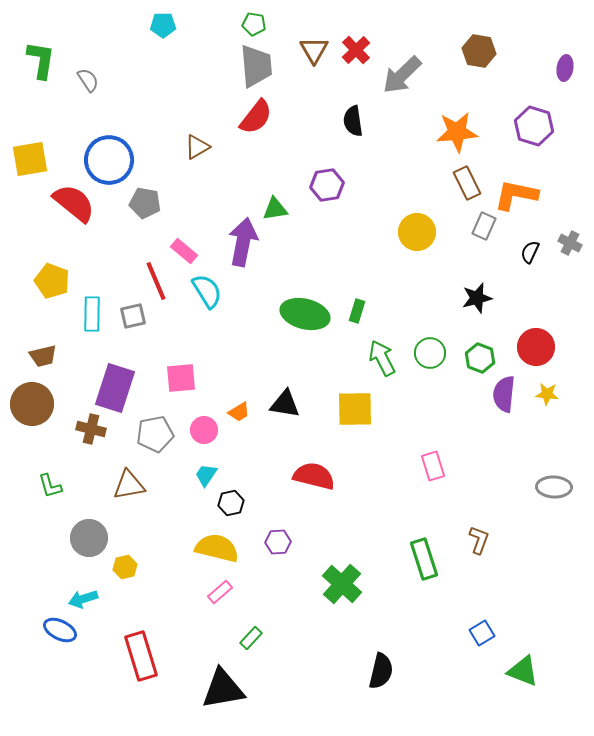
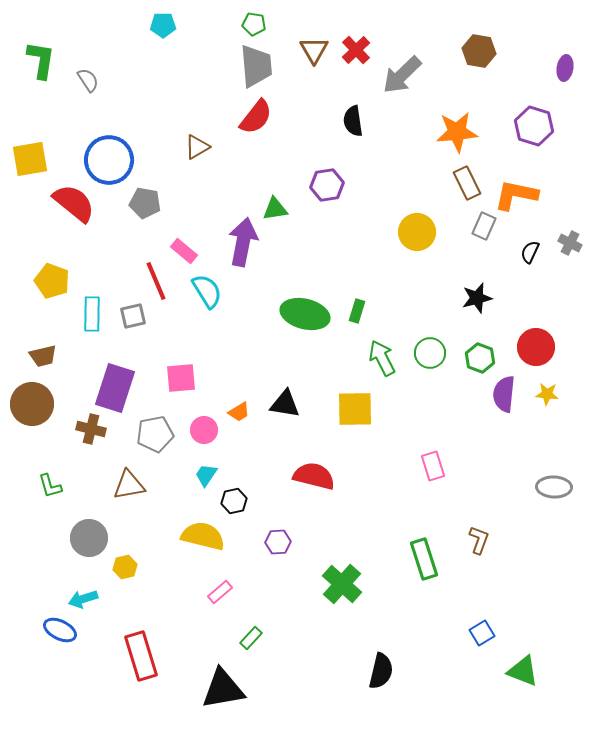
black hexagon at (231, 503): moved 3 px right, 2 px up
yellow semicircle at (217, 548): moved 14 px left, 12 px up
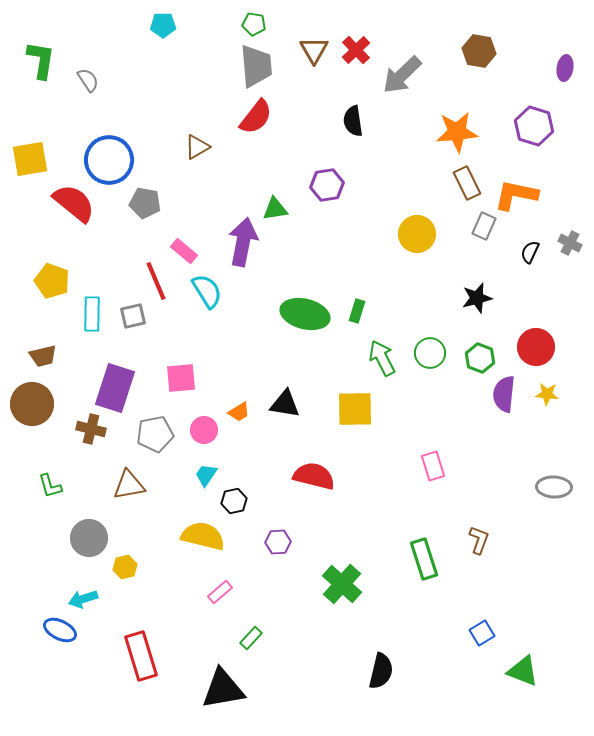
yellow circle at (417, 232): moved 2 px down
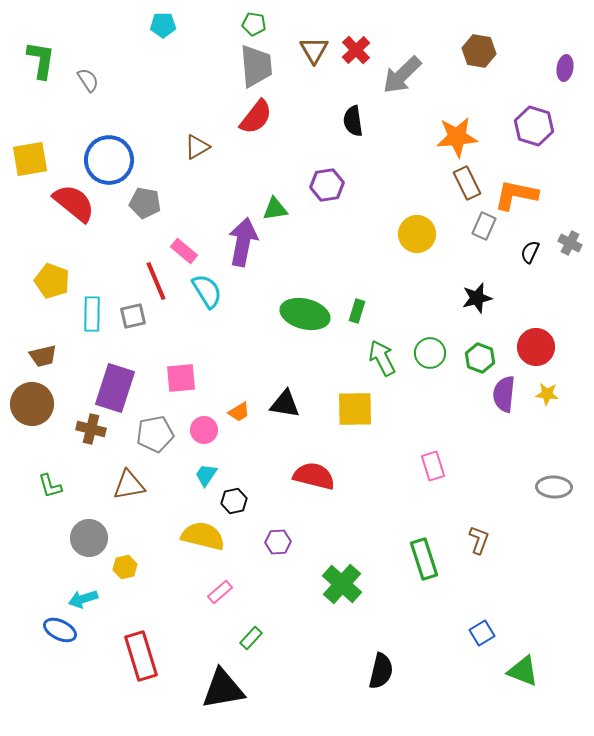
orange star at (457, 132): moved 5 px down
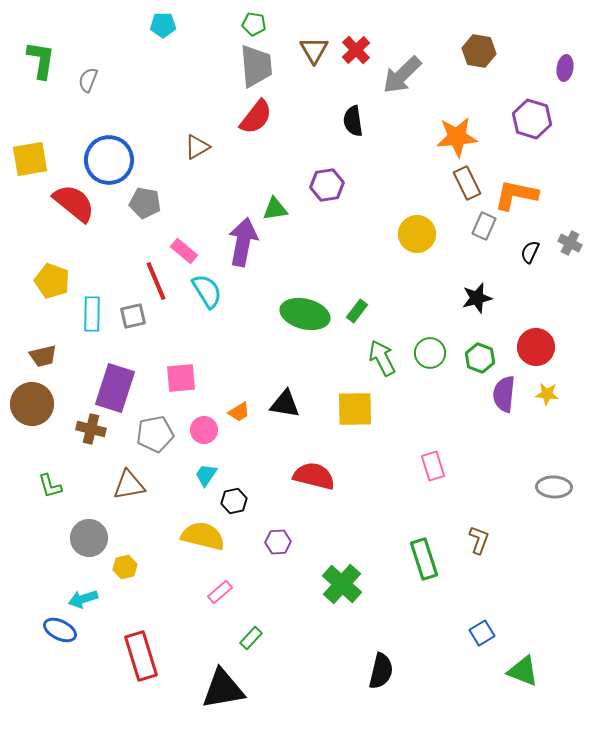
gray semicircle at (88, 80): rotated 125 degrees counterclockwise
purple hexagon at (534, 126): moved 2 px left, 7 px up
green rectangle at (357, 311): rotated 20 degrees clockwise
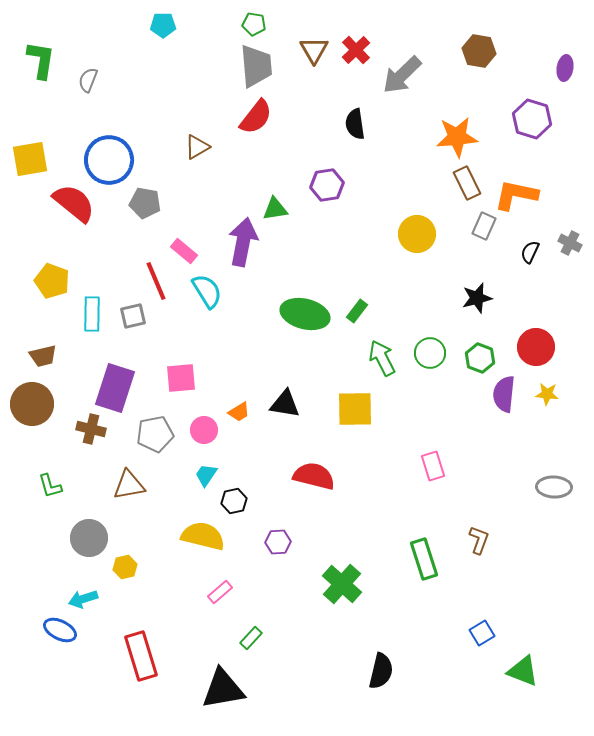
black semicircle at (353, 121): moved 2 px right, 3 px down
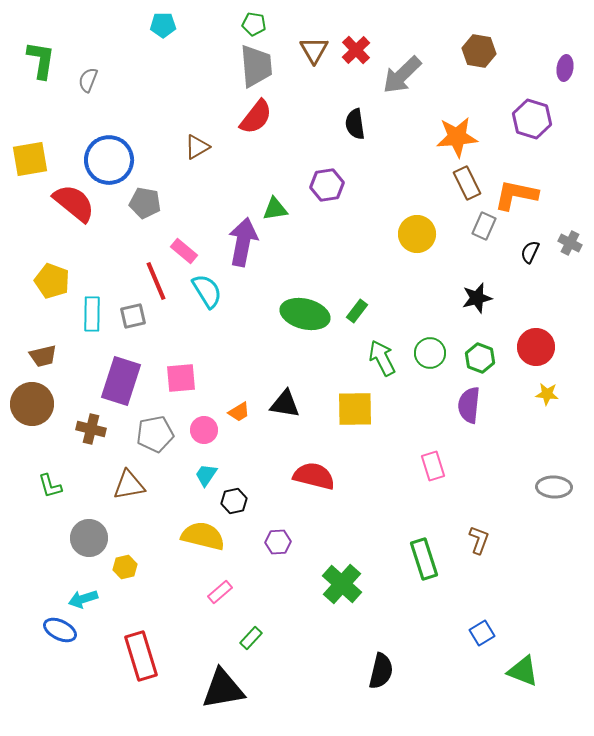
purple rectangle at (115, 388): moved 6 px right, 7 px up
purple semicircle at (504, 394): moved 35 px left, 11 px down
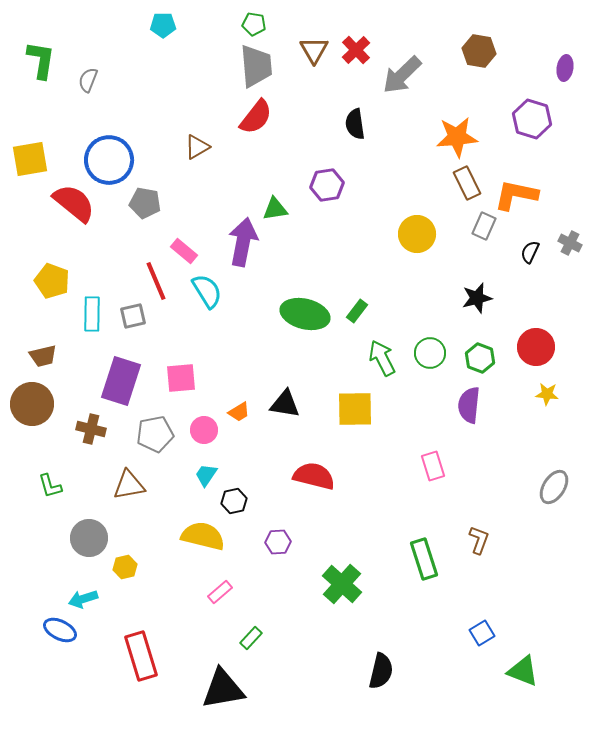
gray ellipse at (554, 487): rotated 60 degrees counterclockwise
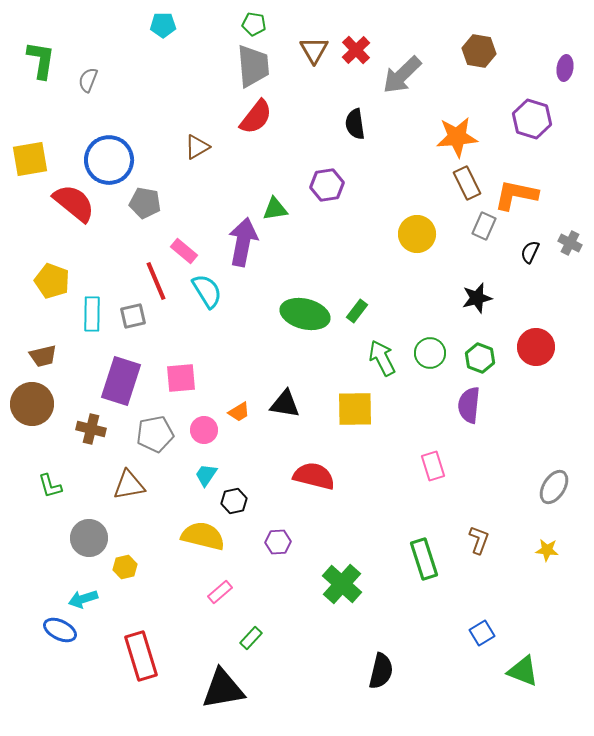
gray trapezoid at (256, 66): moved 3 px left
yellow star at (547, 394): moved 156 px down
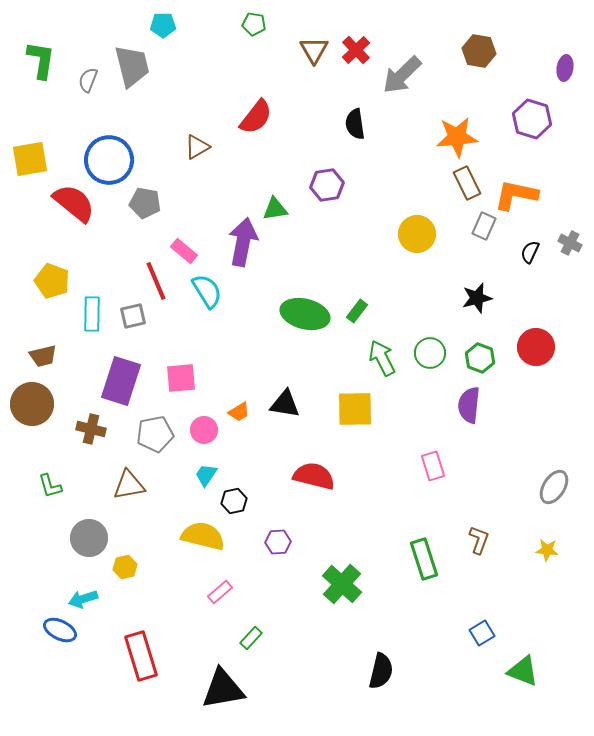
gray trapezoid at (253, 66): moved 121 px left; rotated 9 degrees counterclockwise
